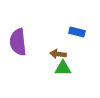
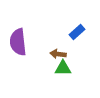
blue rectangle: rotated 56 degrees counterclockwise
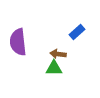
green triangle: moved 9 px left
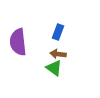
blue rectangle: moved 19 px left; rotated 28 degrees counterclockwise
green triangle: rotated 36 degrees clockwise
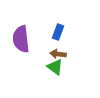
purple semicircle: moved 3 px right, 3 px up
green triangle: moved 1 px right, 1 px up
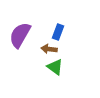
purple semicircle: moved 1 px left, 4 px up; rotated 36 degrees clockwise
brown arrow: moved 9 px left, 5 px up
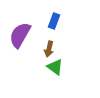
blue rectangle: moved 4 px left, 11 px up
brown arrow: rotated 84 degrees counterclockwise
